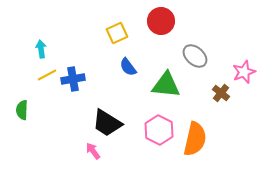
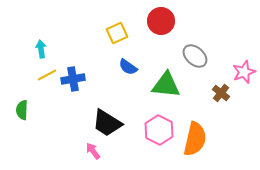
blue semicircle: rotated 18 degrees counterclockwise
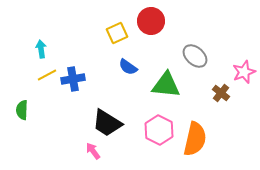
red circle: moved 10 px left
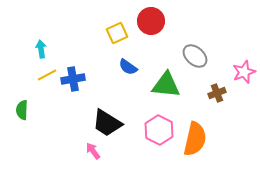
brown cross: moved 4 px left; rotated 30 degrees clockwise
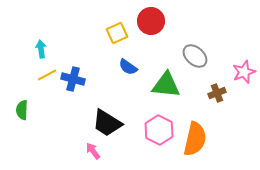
blue cross: rotated 25 degrees clockwise
